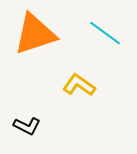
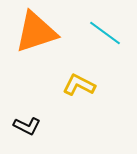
orange triangle: moved 1 px right, 2 px up
yellow L-shape: rotated 8 degrees counterclockwise
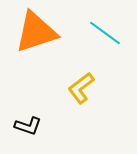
yellow L-shape: moved 2 px right, 3 px down; rotated 64 degrees counterclockwise
black L-shape: moved 1 px right; rotated 8 degrees counterclockwise
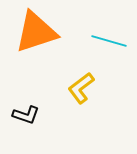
cyan line: moved 4 px right, 8 px down; rotated 20 degrees counterclockwise
black L-shape: moved 2 px left, 11 px up
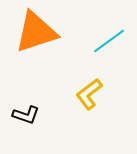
cyan line: rotated 52 degrees counterclockwise
yellow L-shape: moved 8 px right, 6 px down
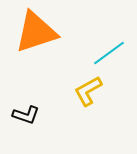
cyan line: moved 12 px down
yellow L-shape: moved 1 px left, 3 px up; rotated 8 degrees clockwise
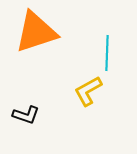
cyan line: moved 2 px left; rotated 52 degrees counterclockwise
